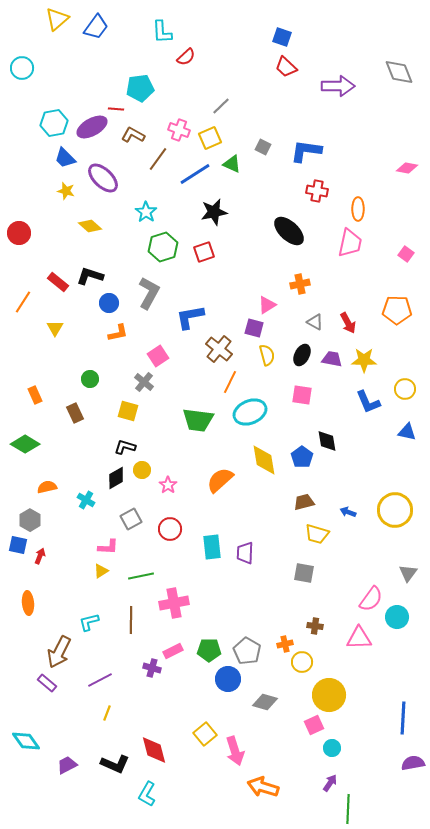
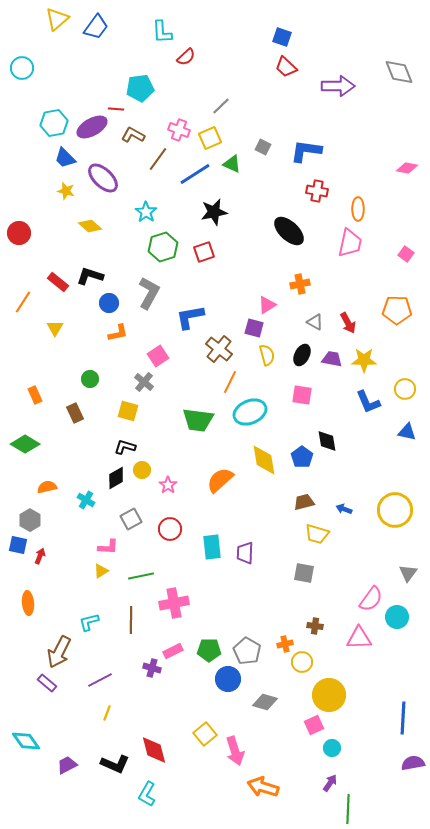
blue arrow at (348, 512): moved 4 px left, 3 px up
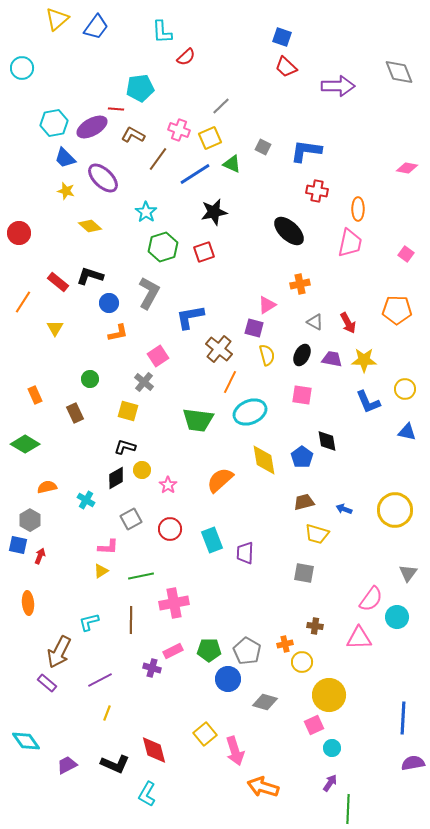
cyan rectangle at (212, 547): moved 7 px up; rotated 15 degrees counterclockwise
